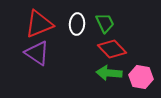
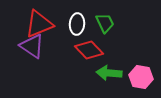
red diamond: moved 23 px left, 1 px down
purple triangle: moved 5 px left, 7 px up
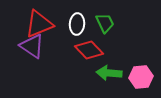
pink hexagon: rotated 15 degrees counterclockwise
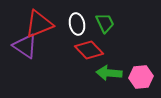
white ellipse: rotated 15 degrees counterclockwise
purple triangle: moved 7 px left
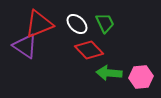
white ellipse: rotated 35 degrees counterclockwise
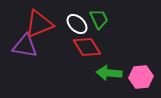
green trapezoid: moved 6 px left, 4 px up
purple triangle: rotated 24 degrees counterclockwise
red diamond: moved 2 px left, 3 px up; rotated 12 degrees clockwise
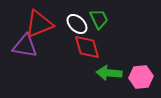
red diamond: rotated 16 degrees clockwise
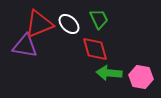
white ellipse: moved 8 px left
red diamond: moved 8 px right, 2 px down
pink hexagon: rotated 15 degrees clockwise
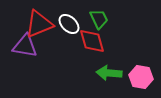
red diamond: moved 3 px left, 8 px up
